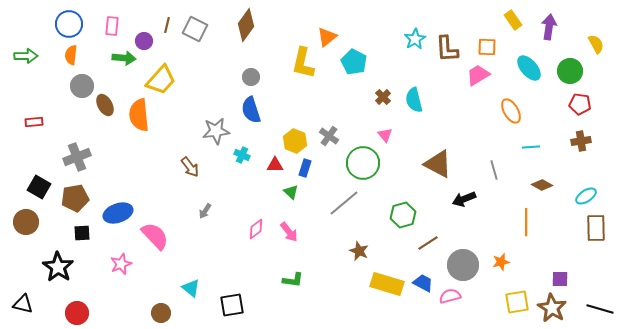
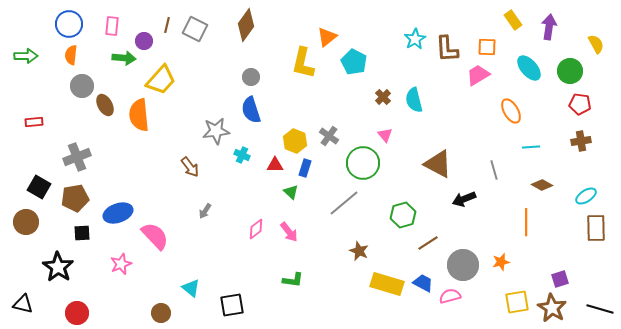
purple square at (560, 279): rotated 18 degrees counterclockwise
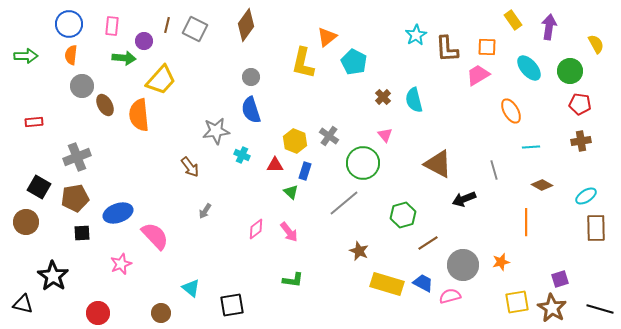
cyan star at (415, 39): moved 1 px right, 4 px up
blue rectangle at (305, 168): moved 3 px down
black star at (58, 267): moved 5 px left, 9 px down
red circle at (77, 313): moved 21 px right
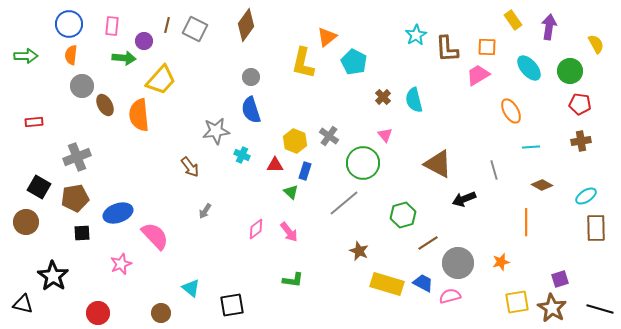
gray circle at (463, 265): moved 5 px left, 2 px up
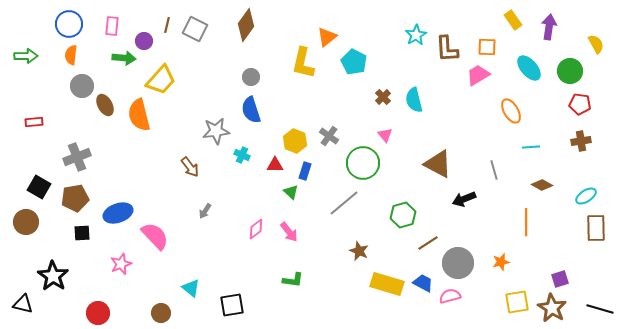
orange semicircle at (139, 115): rotated 8 degrees counterclockwise
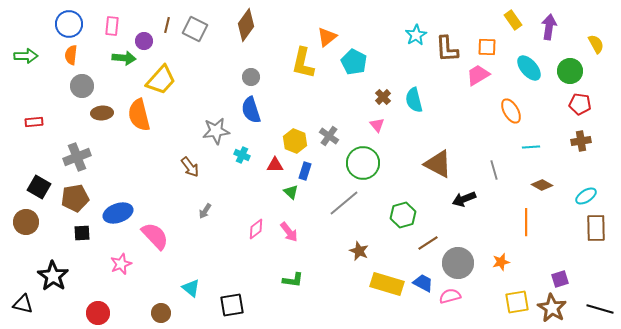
brown ellipse at (105, 105): moved 3 px left, 8 px down; rotated 65 degrees counterclockwise
pink triangle at (385, 135): moved 8 px left, 10 px up
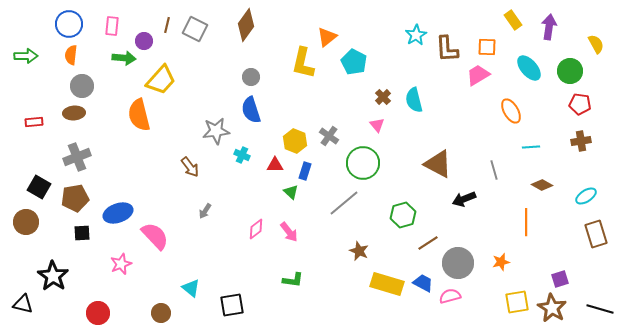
brown ellipse at (102, 113): moved 28 px left
brown rectangle at (596, 228): moved 6 px down; rotated 16 degrees counterclockwise
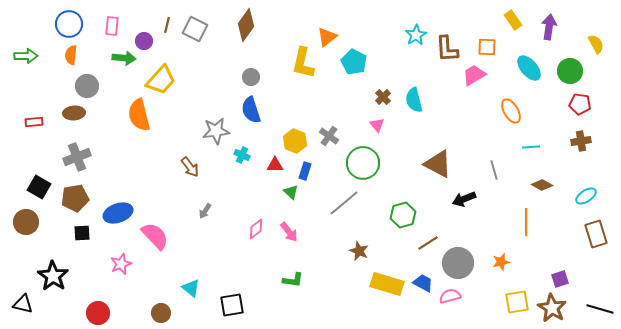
pink trapezoid at (478, 75): moved 4 px left
gray circle at (82, 86): moved 5 px right
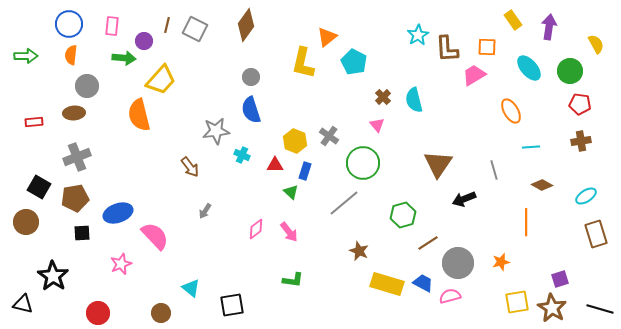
cyan star at (416, 35): moved 2 px right
brown triangle at (438, 164): rotated 36 degrees clockwise
